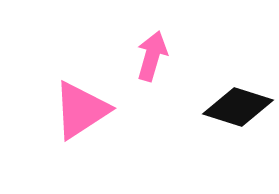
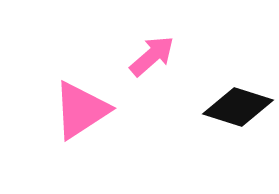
pink arrow: rotated 33 degrees clockwise
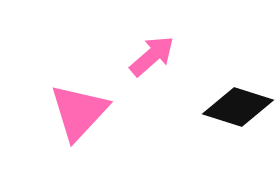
pink triangle: moved 2 px left, 2 px down; rotated 14 degrees counterclockwise
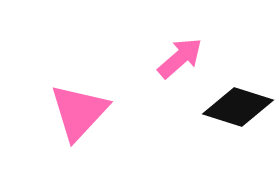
pink arrow: moved 28 px right, 2 px down
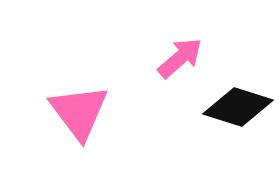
pink triangle: rotated 20 degrees counterclockwise
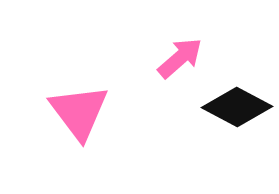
black diamond: moved 1 px left; rotated 10 degrees clockwise
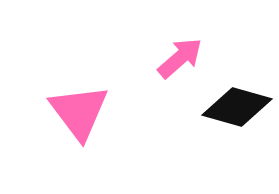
black diamond: rotated 12 degrees counterclockwise
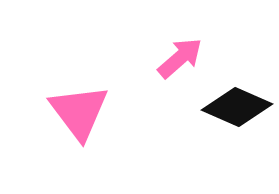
black diamond: rotated 8 degrees clockwise
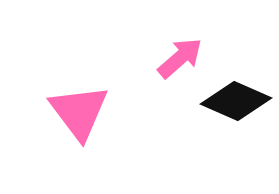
black diamond: moved 1 px left, 6 px up
